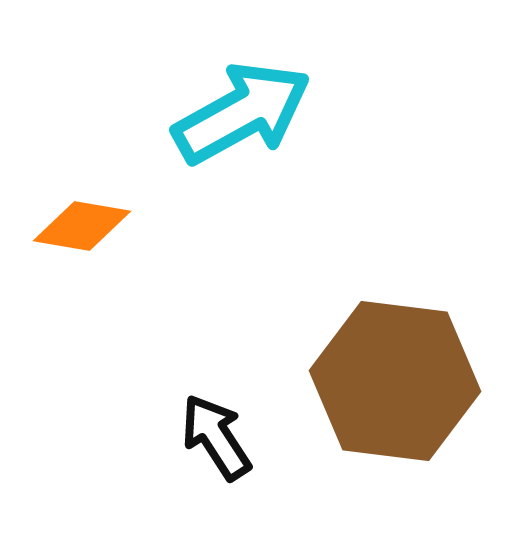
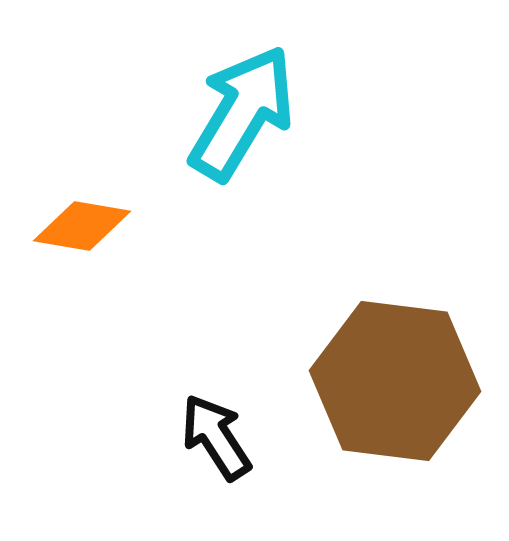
cyan arrow: rotated 30 degrees counterclockwise
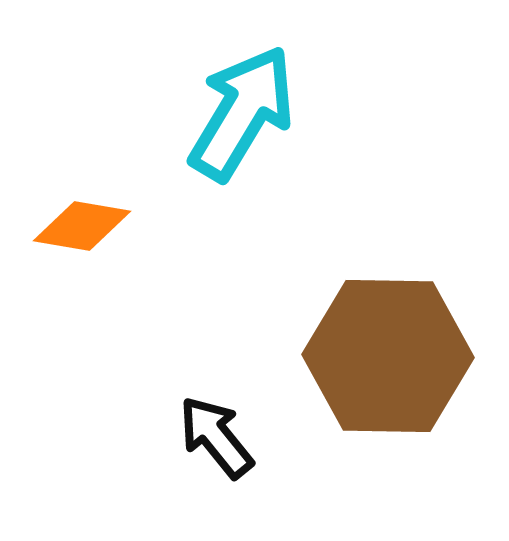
brown hexagon: moved 7 px left, 25 px up; rotated 6 degrees counterclockwise
black arrow: rotated 6 degrees counterclockwise
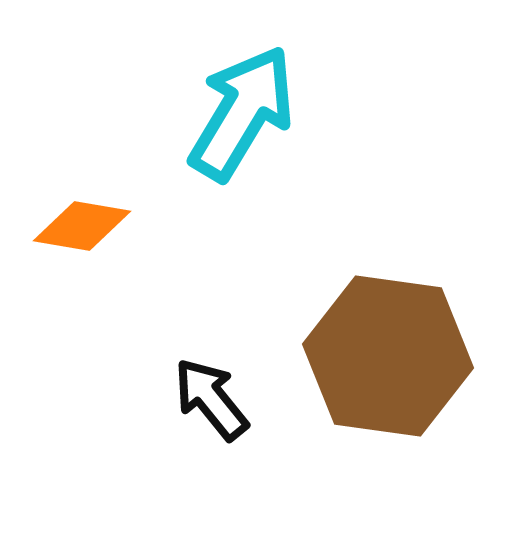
brown hexagon: rotated 7 degrees clockwise
black arrow: moved 5 px left, 38 px up
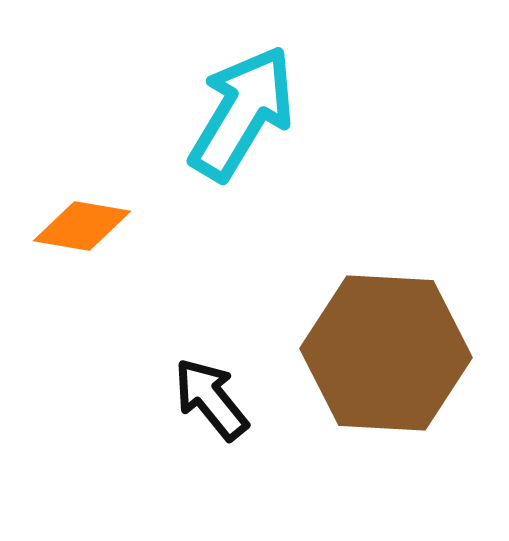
brown hexagon: moved 2 px left, 3 px up; rotated 5 degrees counterclockwise
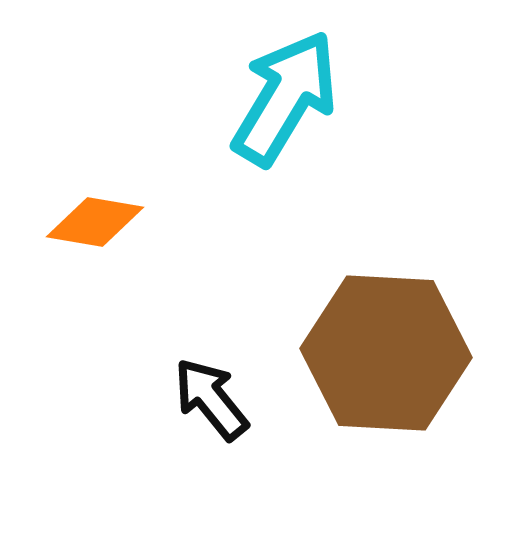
cyan arrow: moved 43 px right, 15 px up
orange diamond: moved 13 px right, 4 px up
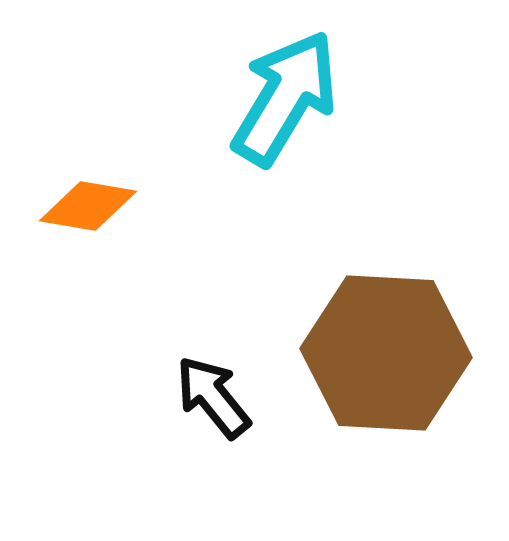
orange diamond: moved 7 px left, 16 px up
black arrow: moved 2 px right, 2 px up
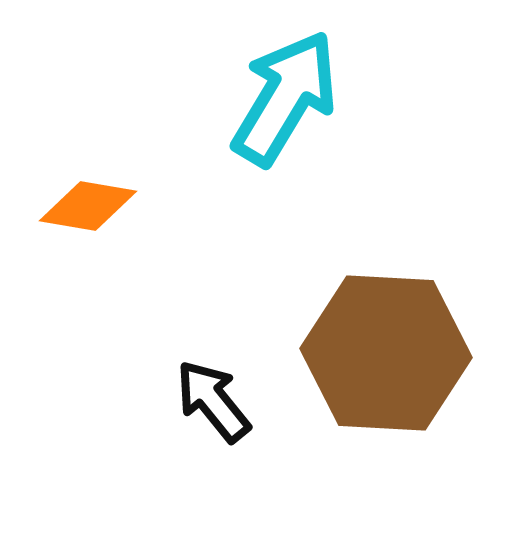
black arrow: moved 4 px down
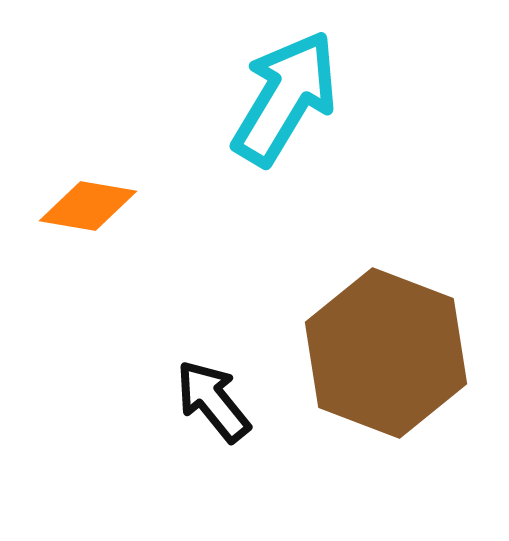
brown hexagon: rotated 18 degrees clockwise
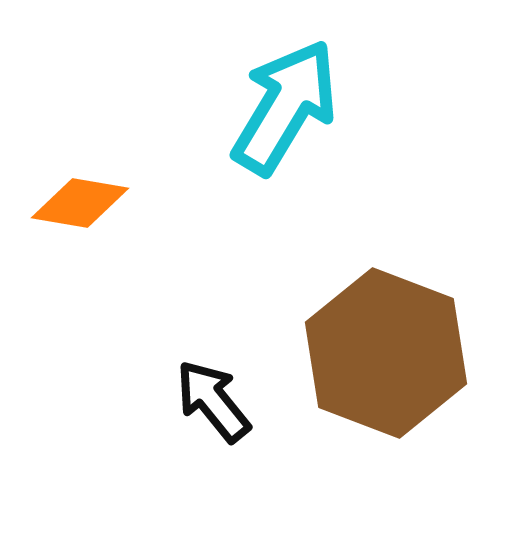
cyan arrow: moved 9 px down
orange diamond: moved 8 px left, 3 px up
